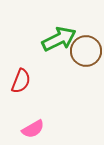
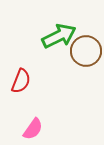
green arrow: moved 3 px up
pink semicircle: rotated 25 degrees counterclockwise
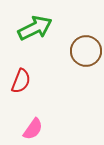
green arrow: moved 24 px left, 8 px up
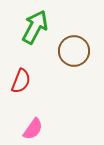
green arrow: moved 1 px up; rotated 36 degrees counterclockwise
brown circle: moved 12 px left
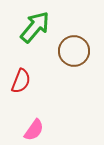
green arrow: rotated 12 degrees clockwise
pink semicircle: moved 1 px right, 1 px down
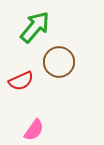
brown circle: moved 15 px left, 11 px down
red semicircle: rotated 45 degrees clockwise
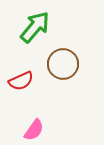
brown circle: moved 4 px right, 2 px down
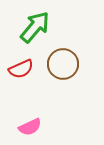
red semicircle: moved 12 px up
pink semicircle: moved 4 px left, 3 px up; rotated 30 degrees clockwise
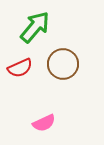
red semicircle: moved 1 px left, 1 px up
pink semicircle: moved 14 px right, 4 px up
